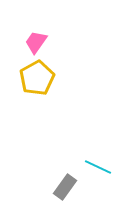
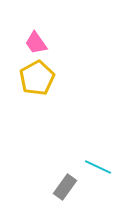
pink trapezoid: moved 1 px down; rotated 70 degrees counterclockwise
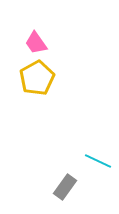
cyan line: moved 6 px up
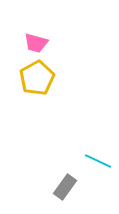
pink trapezoid: rotated 40 degrees counterclockwise
